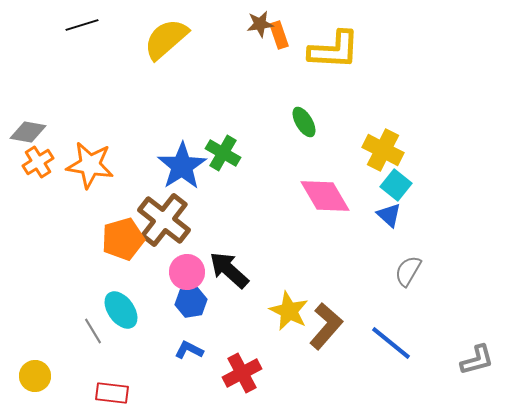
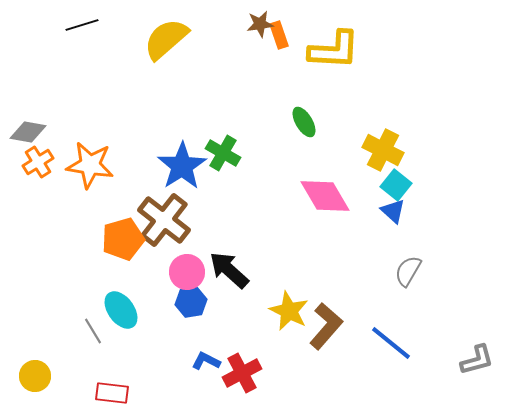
blue triangle: moved 4 px right, 4 px up
blue L-shape: moved 17 px right, 11 px down
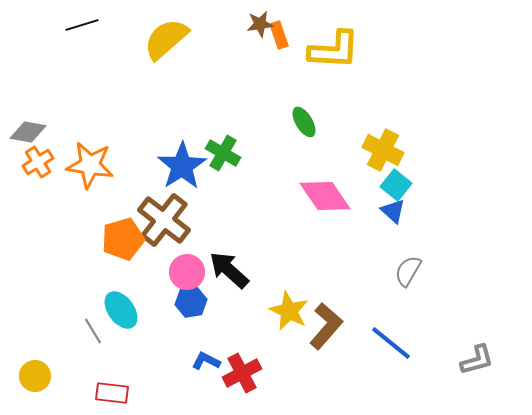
pink diamond: rotated 4 degrees counterclockwise
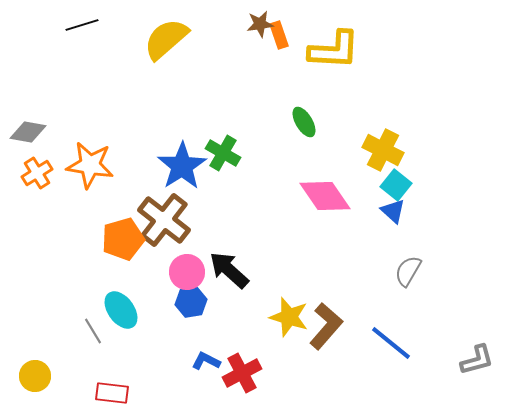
orange cross: moved 1 px left, 11 px down
yellow star: moved 6 px down; rotated 9 degrees counterclockwise
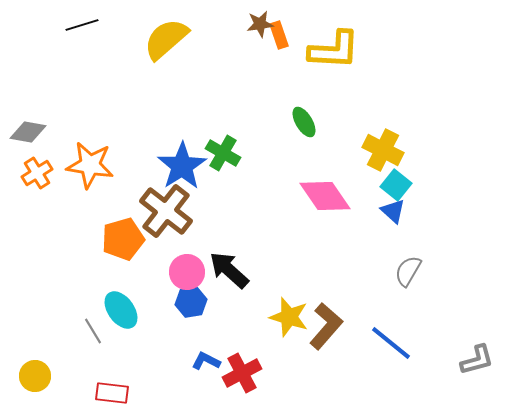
brown cross: moved 2 px right, 9 px up
